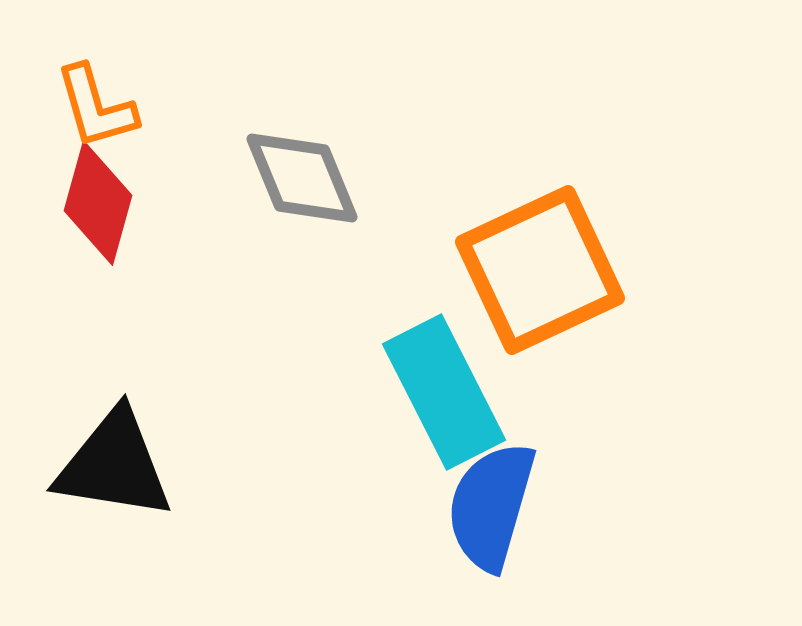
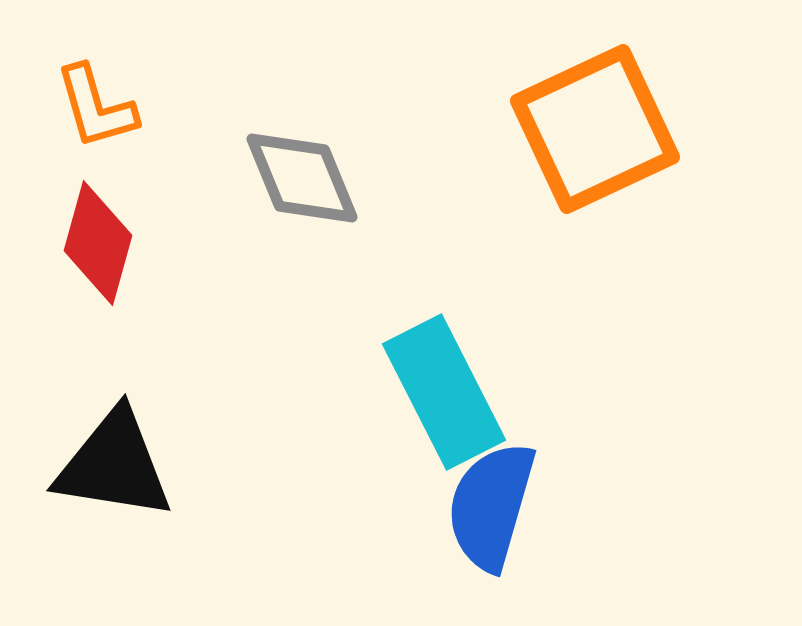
red diamond: moved 40 px down
orange square: moved 55 px right, 141 px up
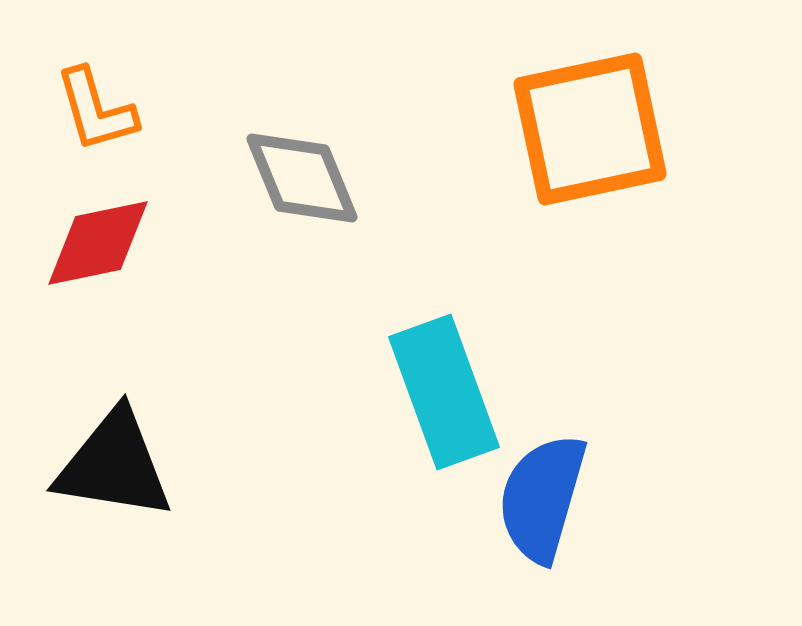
orange L-shape: moved 3 px down
orange square: moved 5 px left; rotated 13 degrees clockwise
red diamond: rotated 63 degrees clockwise
cyan rectangle: rotated 7 degrees clockwise
blue semicircle: moved 51 px right, 8 px up
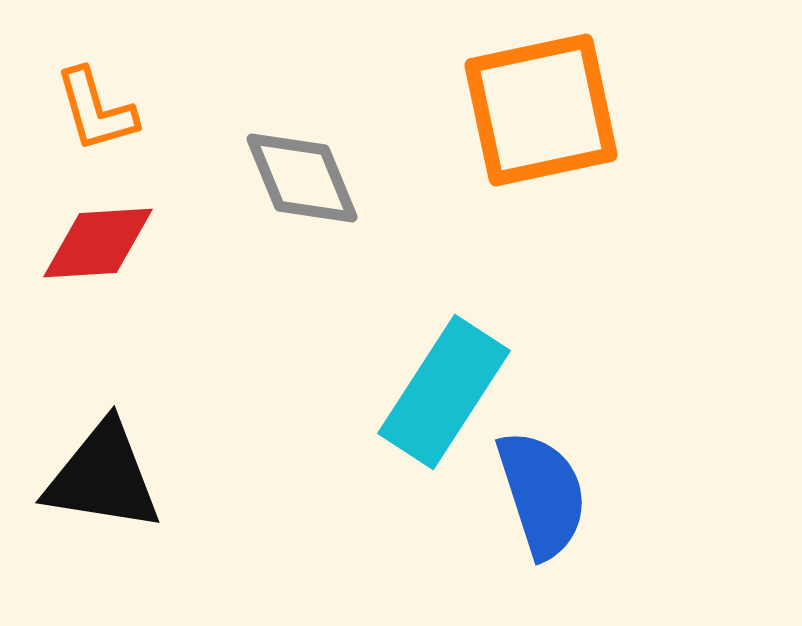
orange square: moved 49 px left, 19 px up
red diamond: rotated 8 degrees clockwise
cyan rectangle: rotated 53 degrees clockwise
black triangle: moved 11 px left, 12 px down
blue semicircle: moved 4 px up; rotated 146 degrees clockwise
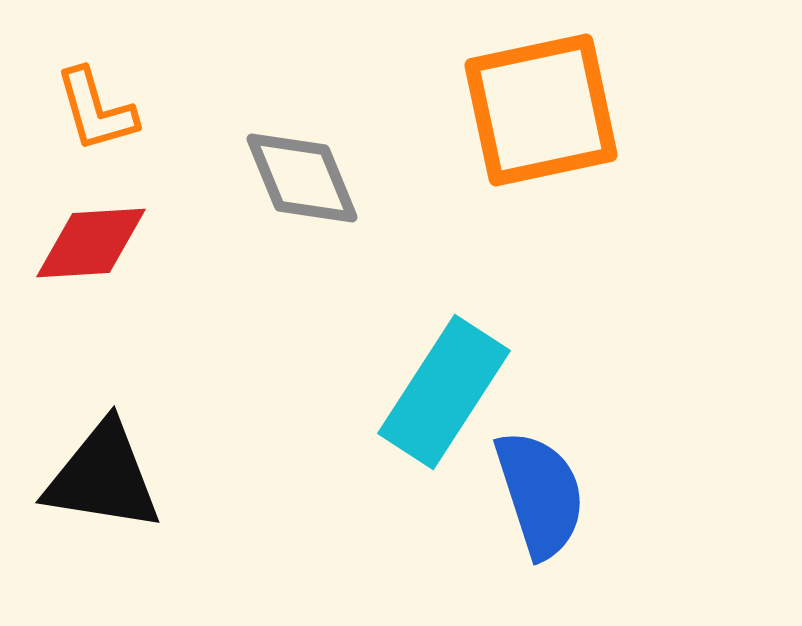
red diamond: moved 7 px left
blue semicircle: moved 2 px left
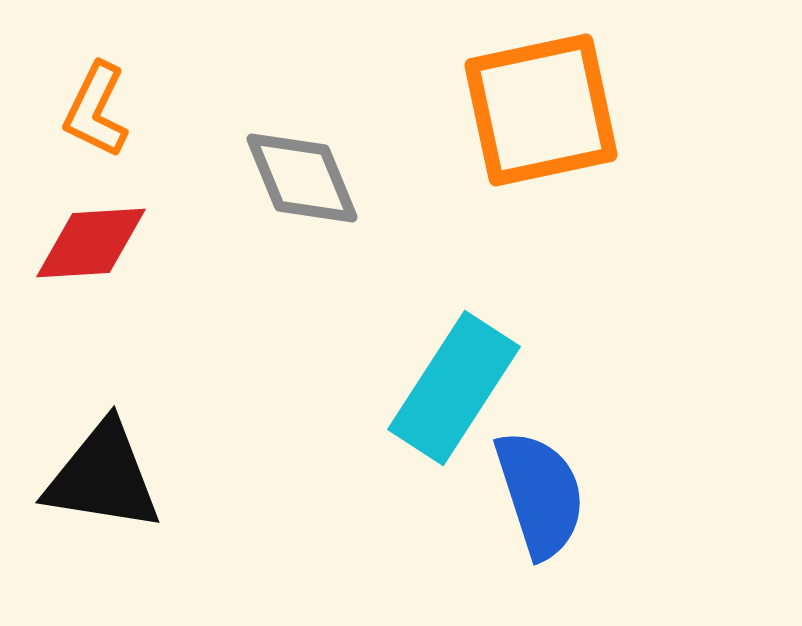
orange L-shape: rotated 42 degrees clockwise
cyan rectangle: moved 10 px right, 4 px up
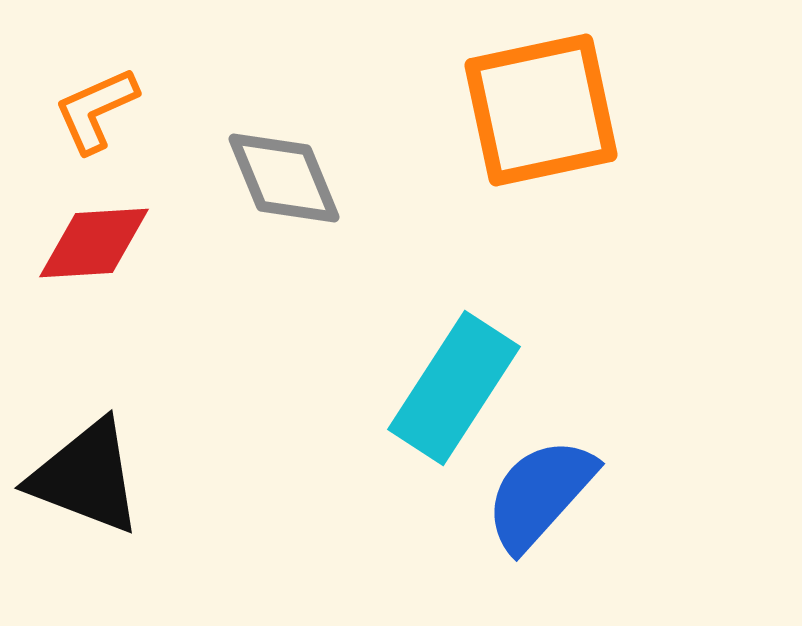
orange L-shape: rotated 40 degrees clockwise
gray diamond: moved 18 px left
red diamond: moved 3 px right
black triangle: moved 17 px left; rotated 12 degrees clockwise
blue semicircle: rotated 120 degrees counterclockwise
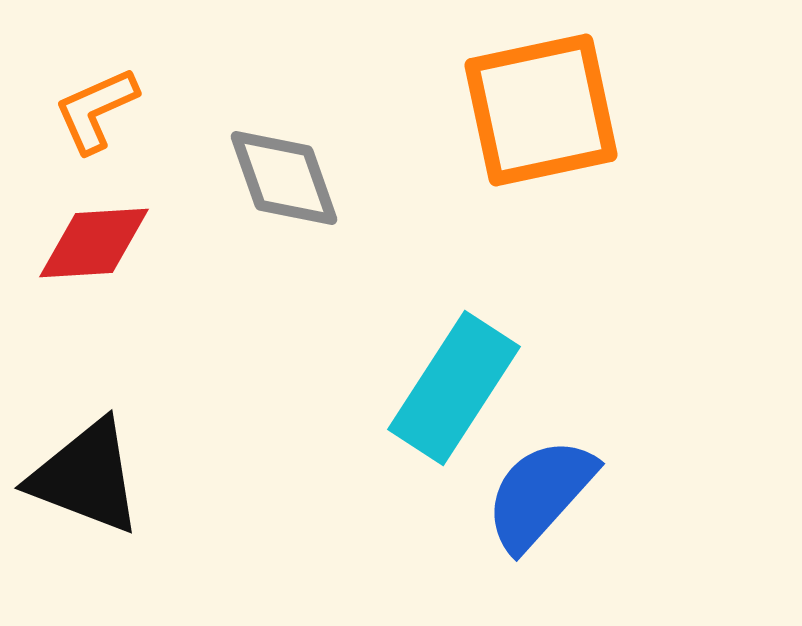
gray diamond: rotated 3 degrees clockwise
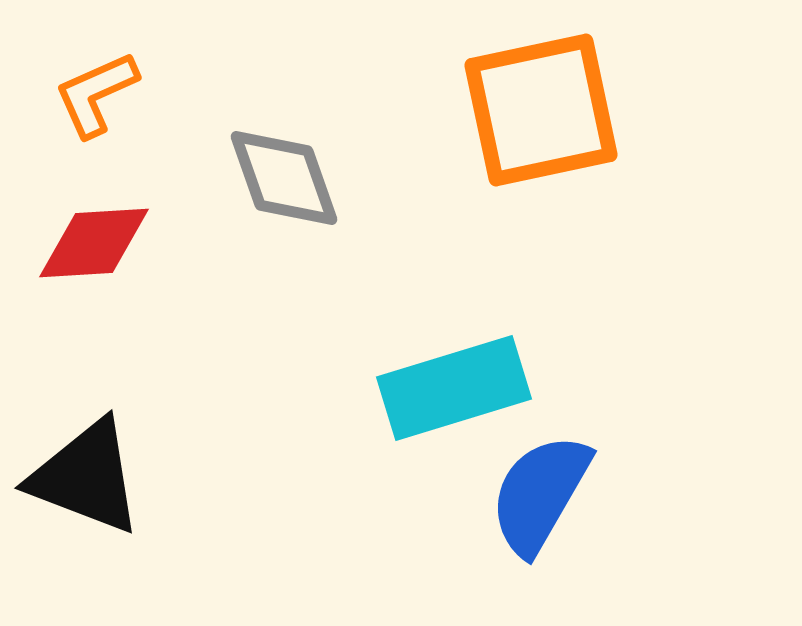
orange L-shape: moved 16 px up
cyan rectangle: rotated 40 degrees clockwise
blue semicircle: rotated 12 degrees counterclockwise
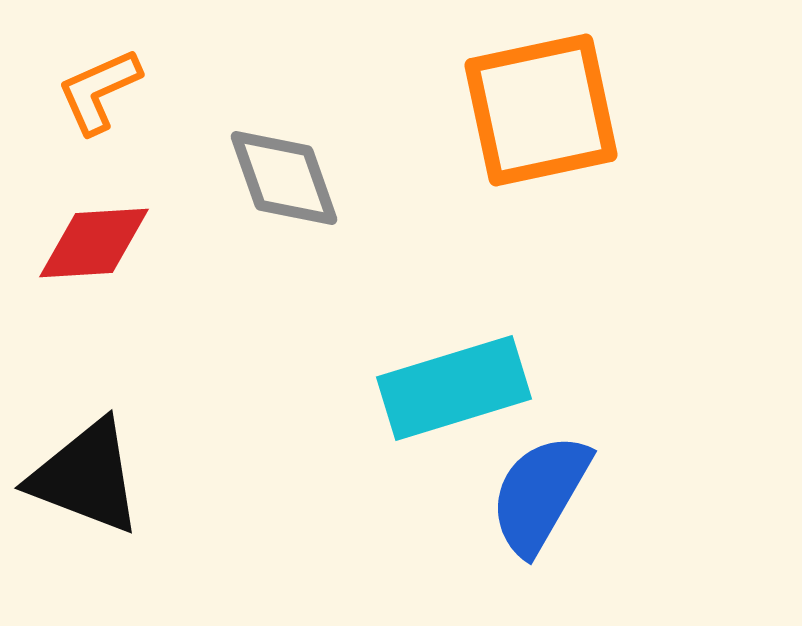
orange L-shape: moved 3 px right, 3 px up
